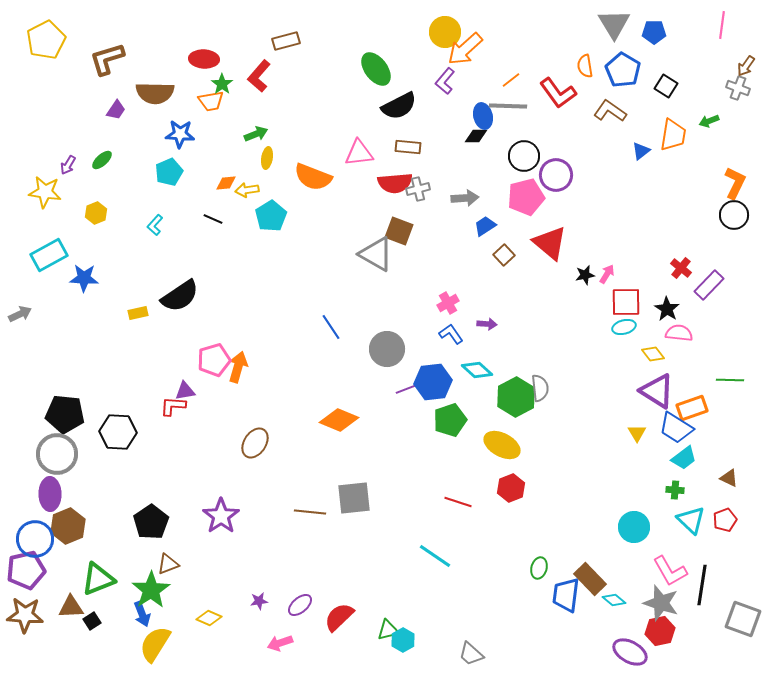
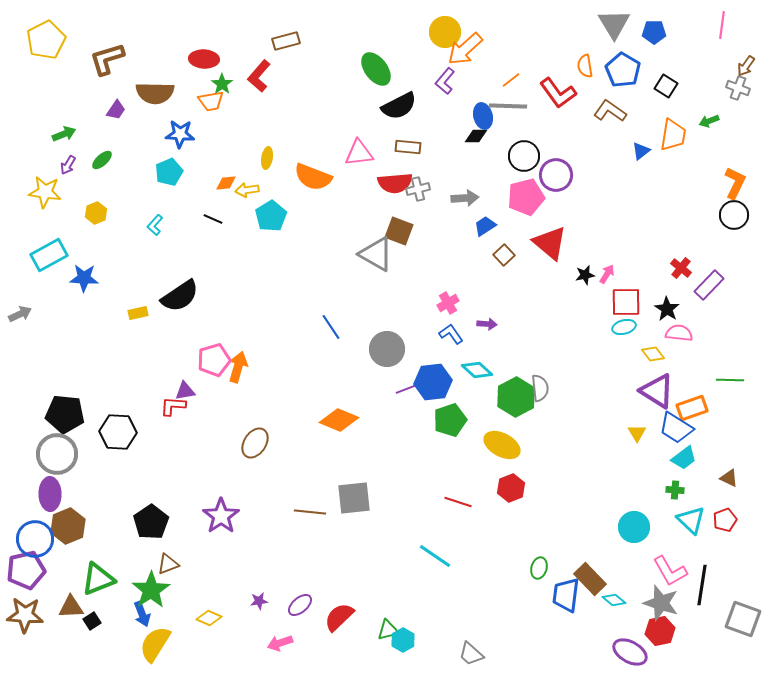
green arrow at (256, 134): moved 192 px left
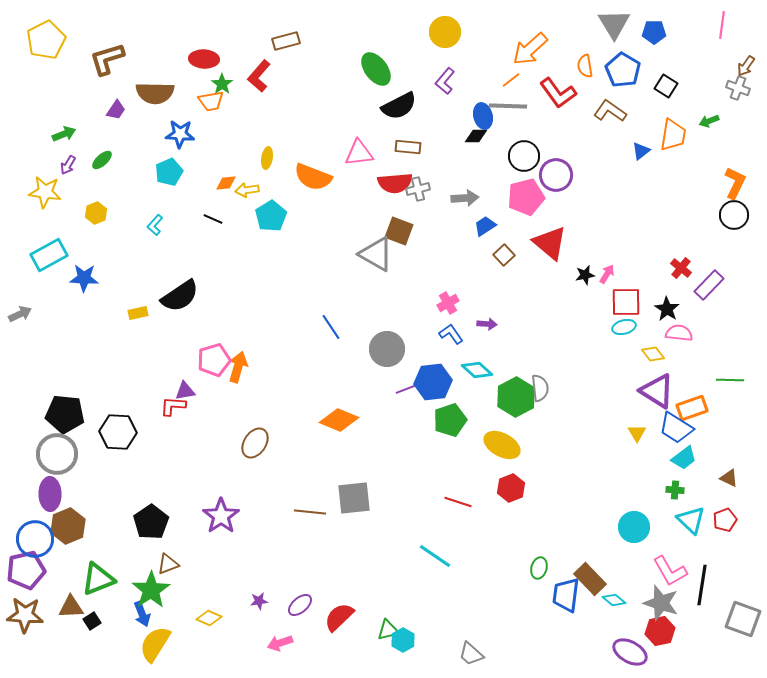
orange arrow at (465, 49): moved 65 px right
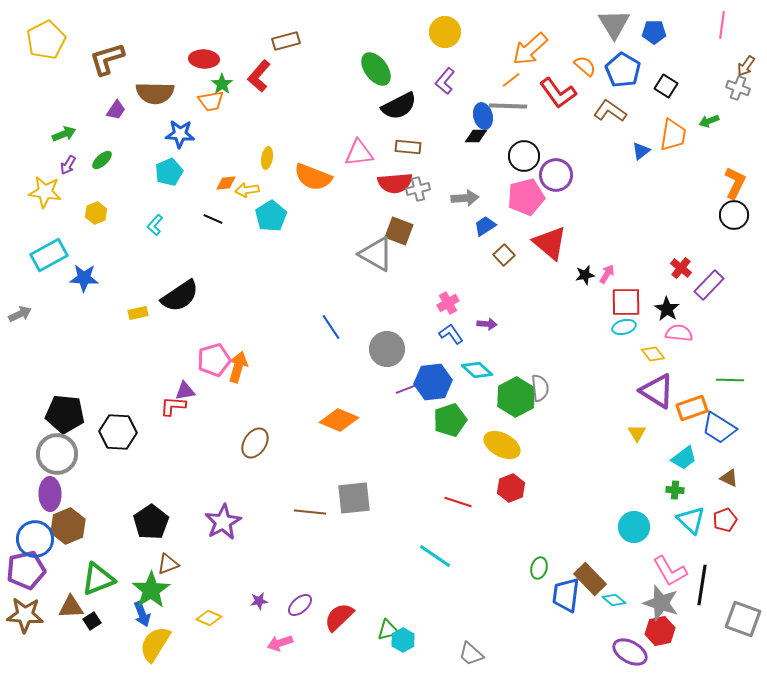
orange semicircle at (585, 66): rotated 140 degrees clockwise
blue trapezoid at (676, 428): moved 43 px right
purple star at (221, 516): moved 2 px right, 6 px down; rotated 6 degrees clockwise
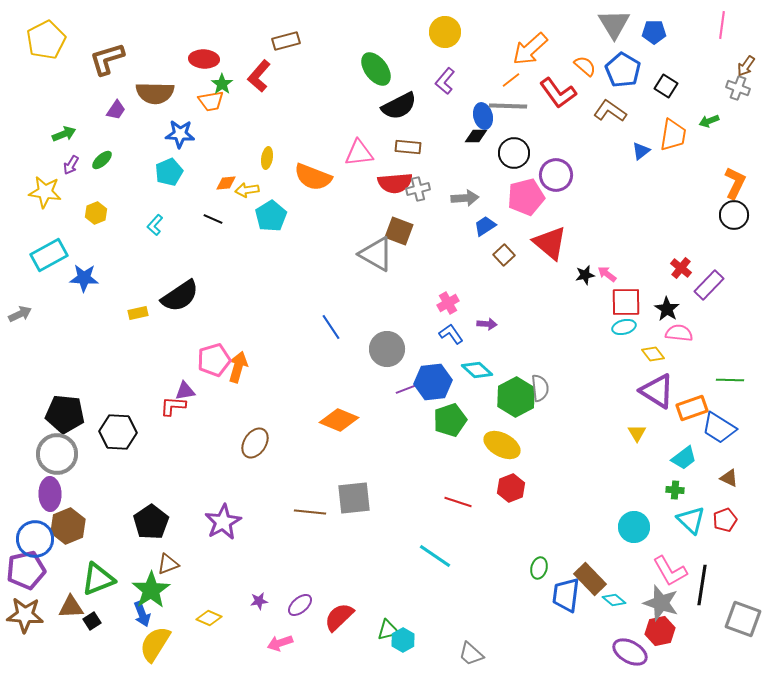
black circle at (524, 156): moved 10 px left, 3 px up
purple arrow at (68, 165): moved 3 px right
pink arrow at (607, 274): rotated 84 degrees counterclockwise
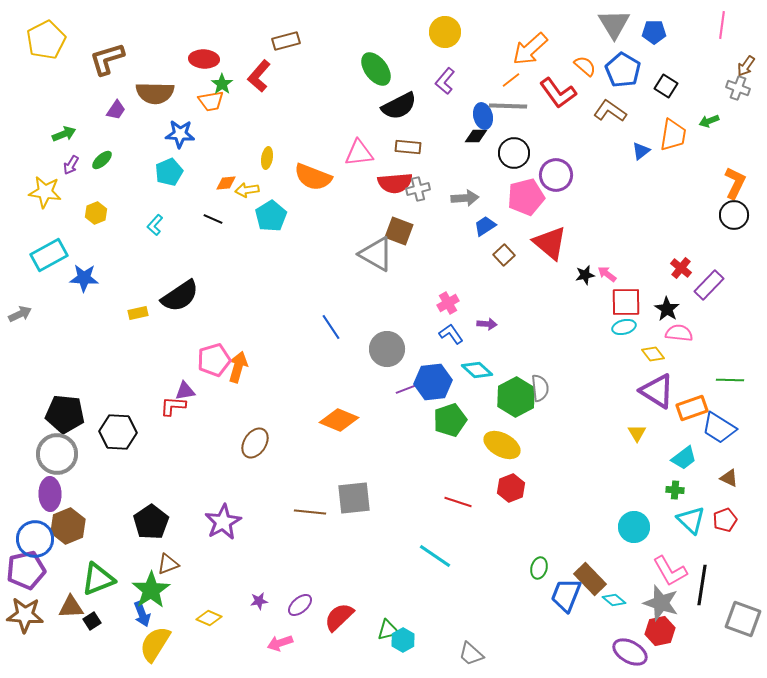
blue trapezoid at (566, 595): rotated 15 degrees clockwise
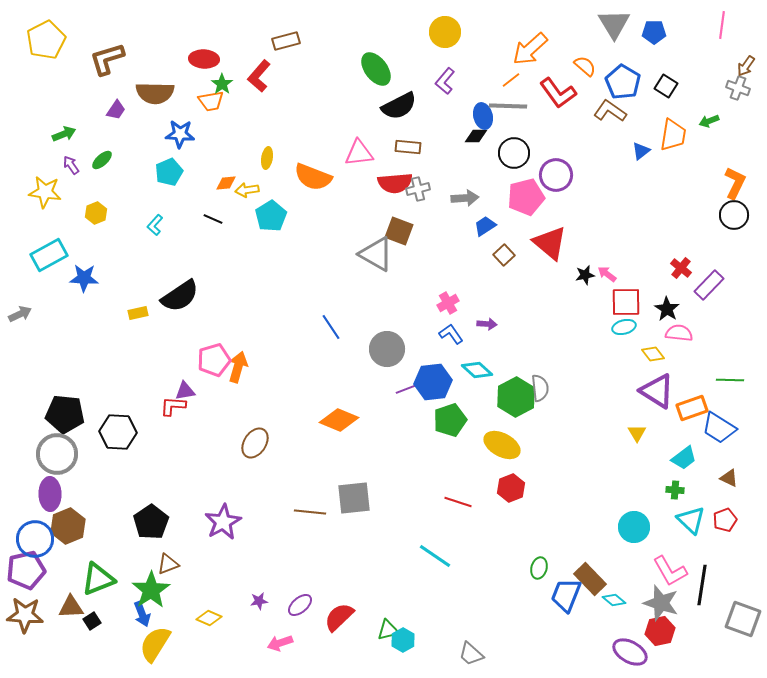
blue pentagon at (623, 70): moved 12 px down
purple arrow at (71, 165): rotated 114 degrees clockwise
